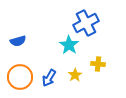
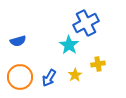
yellow cross: rotated 16 degrees counterclockwise
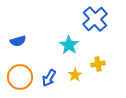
blue cross: moved 9 px right, 4 px up; rotated 15 degrees counterclockwise
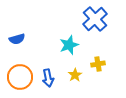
blue semicircle: moved 1 px left, 2 px up
cyan star: rotated 18 degrees clockwise
blue arrow: moved 1 px left; rotated 42 degrees counterclockwise
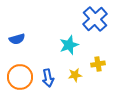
yellow star: rotated 24 degrees clockwise
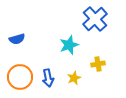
yellow star: moved 1 px left, 3 px down; rotated 16 degrees counterclockwise
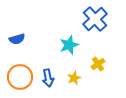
yellow cross: rotated 24 degrees counterclockwise
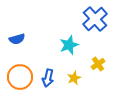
blue arrow: rotated 24 degrees clockwise
